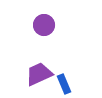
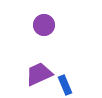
blue rectangle: moved 1 px right, 1 px down
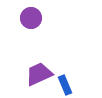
purple circle: moved 13 px left, 7 px up
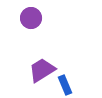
purple trapezoid: moved 3 px right, 4 px up; rotated 8 degrees counterclockwise
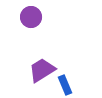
purple circle: moved 1 px up
